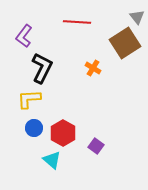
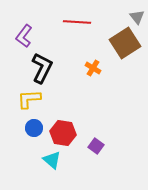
red hexagon: rotated 20 degrees counterclockwise
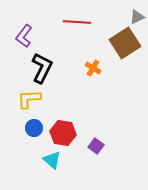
gray triangle: rotated 42 degrees clockwise
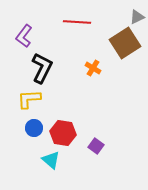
cyan triangle: moved 1 px left
